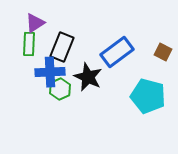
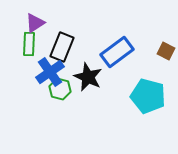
brown square: moved 3 px right, 1 px up
blue cross: rotated 32 degrees counterclockwise
green hexagon: rotated 20 degrees counterclockwise
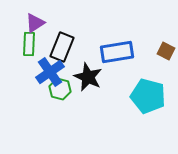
blue rectangle: rotated 28 degrees clockwise
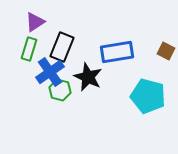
purple triangle: moved 1 px up
green rectangle: moved 5 px down; rotated 15 degrees clockwise
green hexagon: moved 1 px down
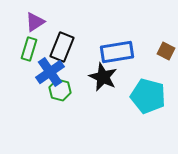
black star: moved 15 px right
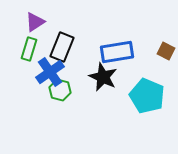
cyan pentagon: moved 1 px left; rotated 8 degrees clockwise
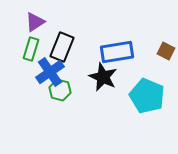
green rectangle: moved 2 px right
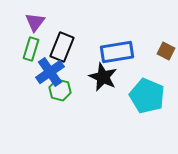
purple triangle: rotated 20 degrees counterclockwise
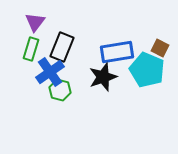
brown square: moved 6 px left, 3 px up
black star: rotated 28 degrees clockwise
cyan pentagon: moved 26 px up
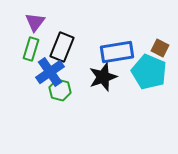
cyan pentagon: moved 2 px right, 2 px down
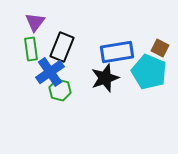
green rectangle: rotated 25 degrees counterclockwise
black star: moved 2 px right, 1 px down
